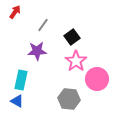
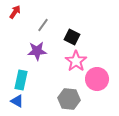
black square: rotated 28 degrees counterclockwise
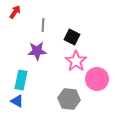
gray line: rotated 32 degrees counterclockwise
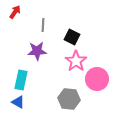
blue triangle: moved 1 px right, 1 px down
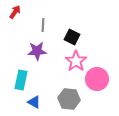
blue triangle: moved 16 px right
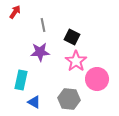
gray line: rotated 16 degrees counterclockwise
purple star: moved 3 px right, 1 px down
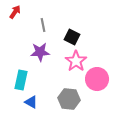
blue triangle: moved 3 px left
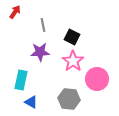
pink star: moved 3 px left
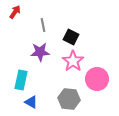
black square: moved 1 px left
